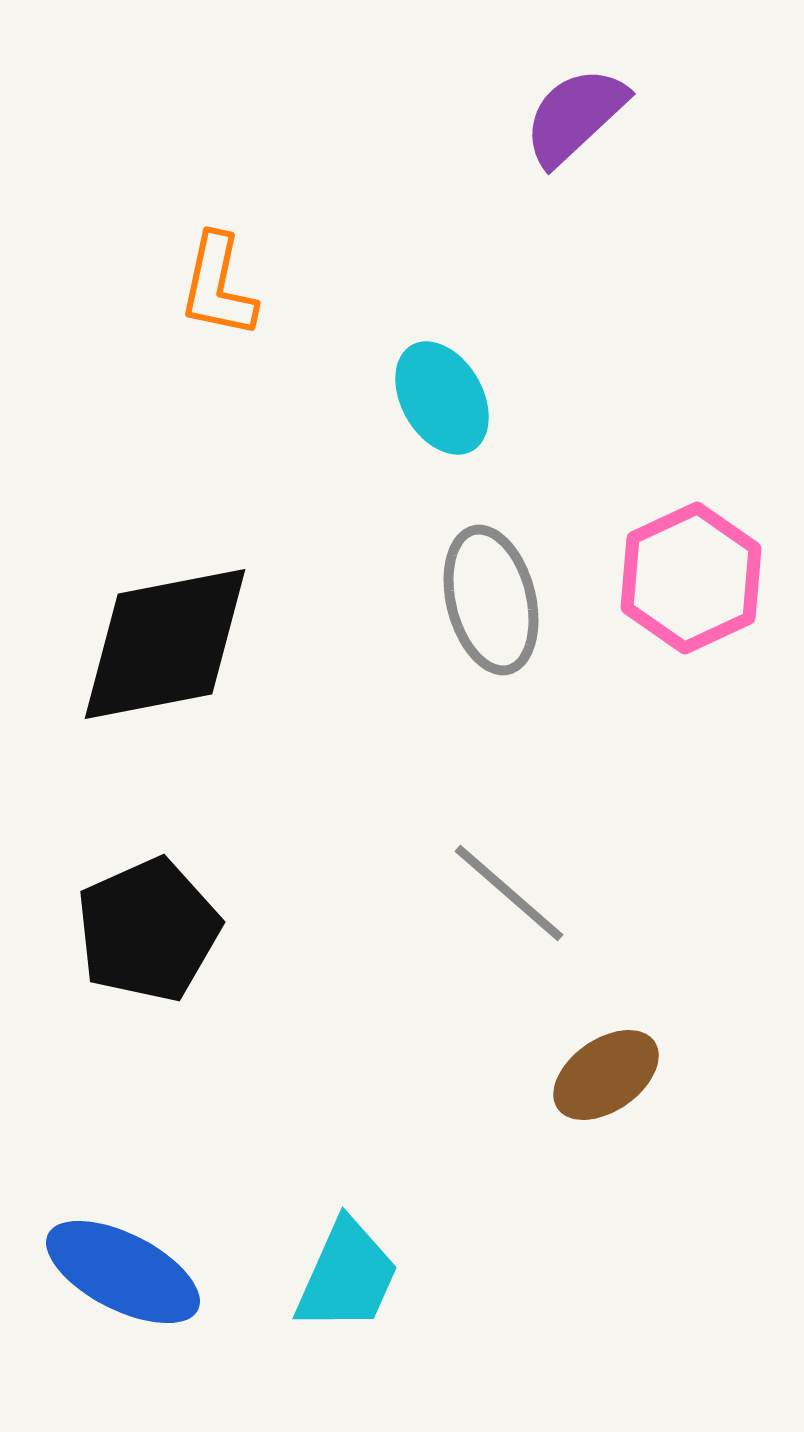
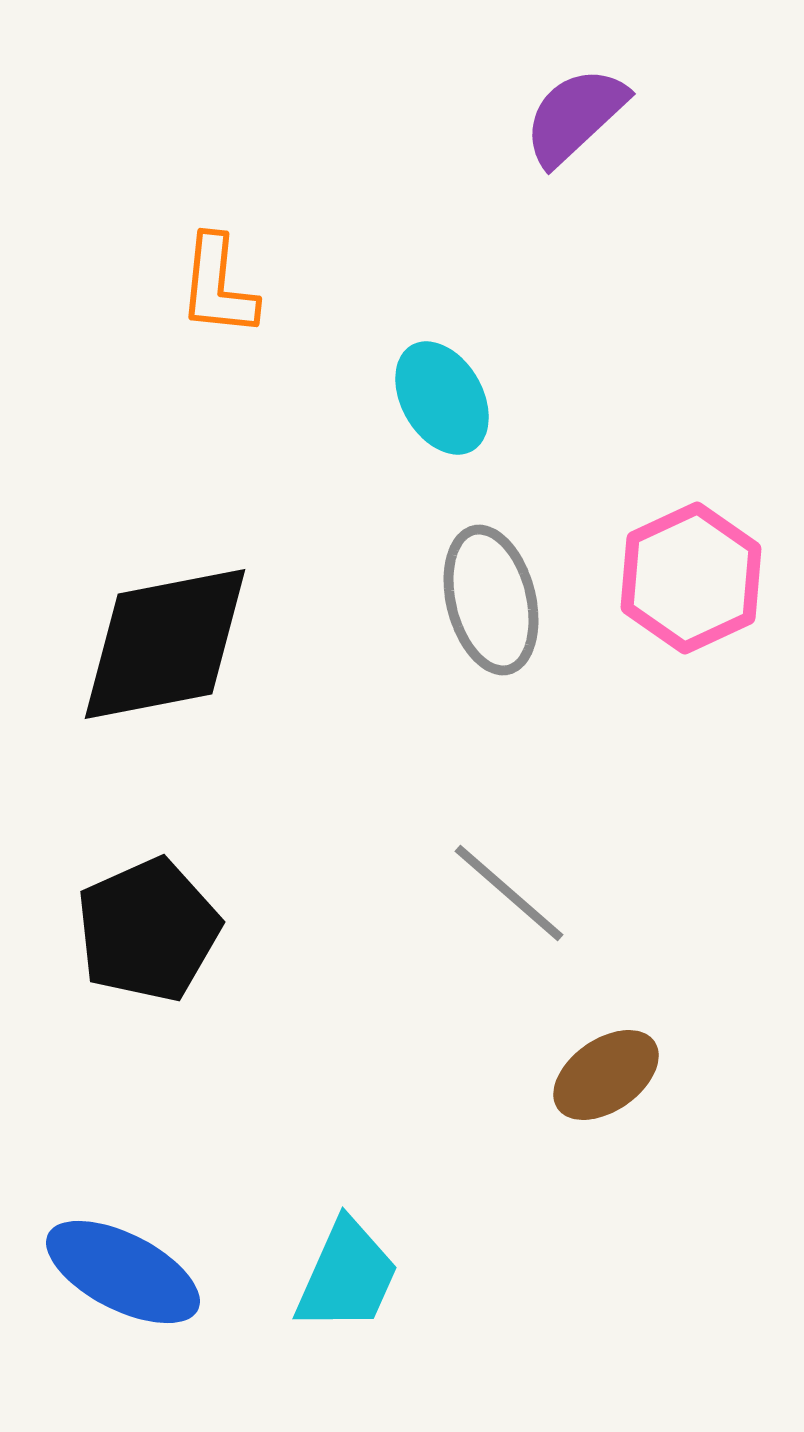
orange L-shape: rotated 6 degrees counterclockwise
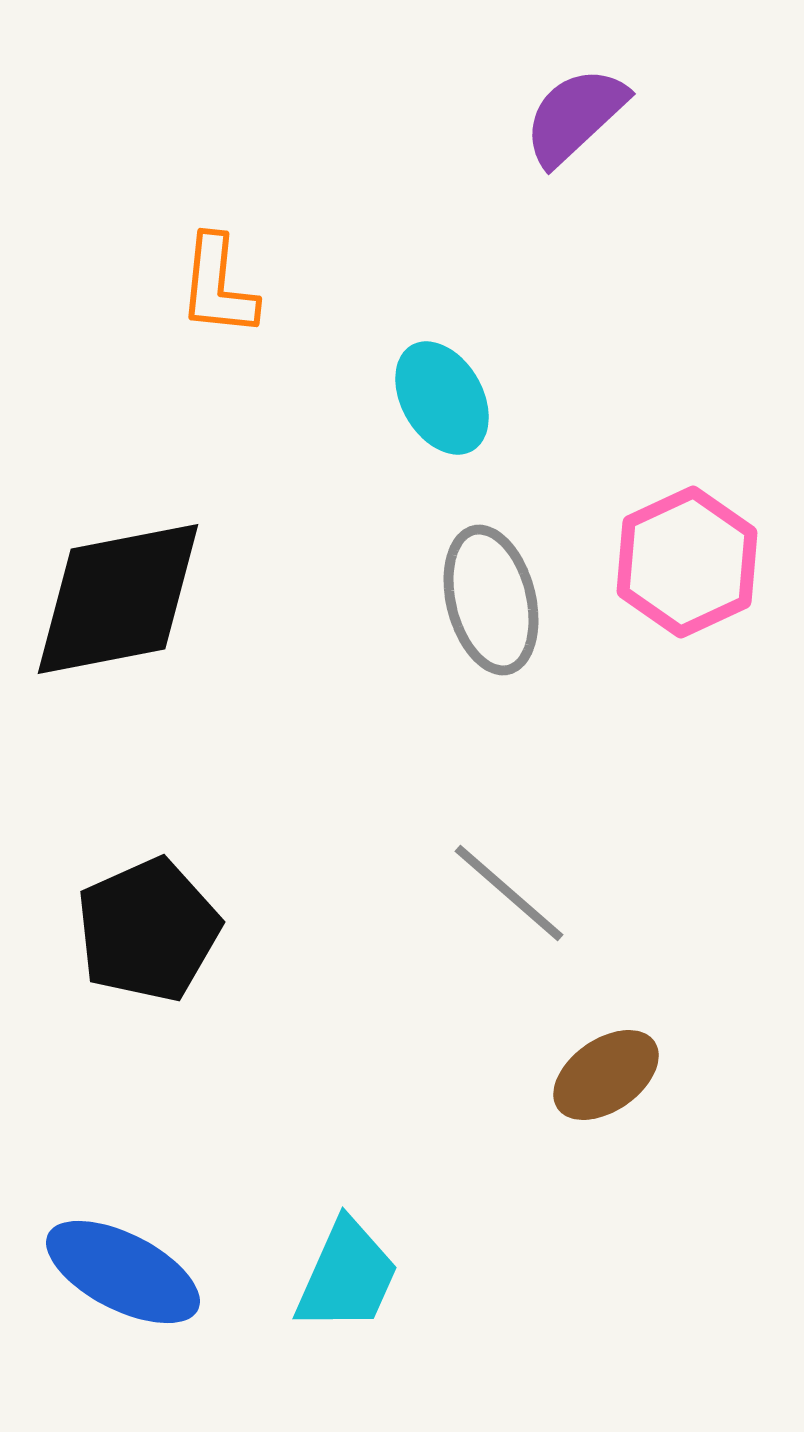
pink hexagon: moved 4 px left, 16 px up
black diamond: moved 47 px left, 45 px up
